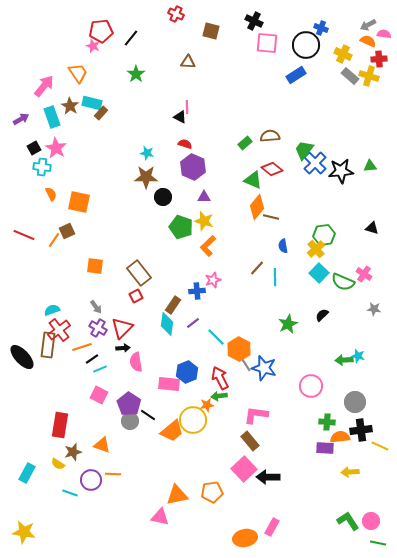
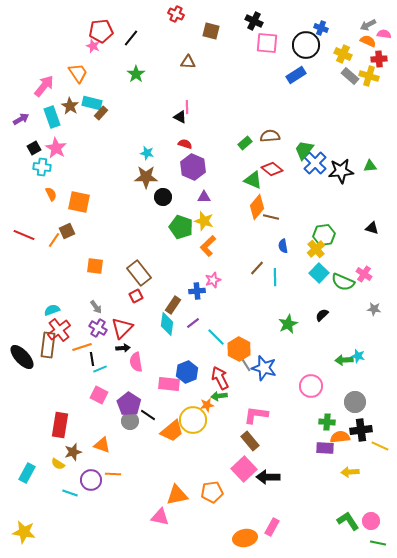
black line at (92, 359): rotated 64 degrees counterclockwise
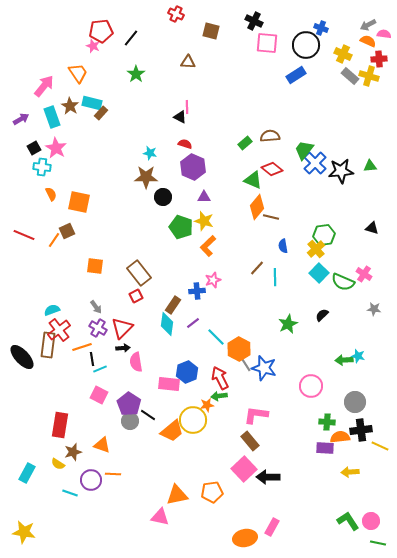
cyan star at (147, 153): moved 3 px right
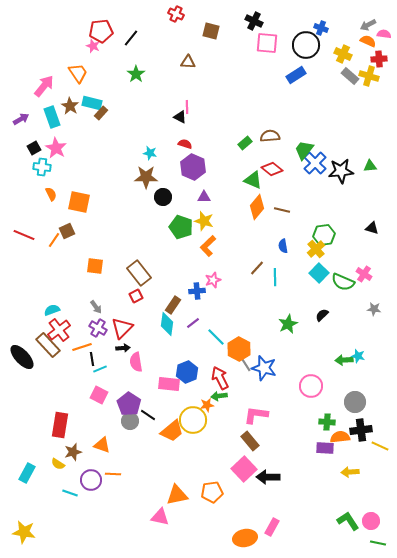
brown line at (271, 217): moved 11 px right, 7 px up
brown rectangle at (48, 345): rotated 50 degrees counterclockwise
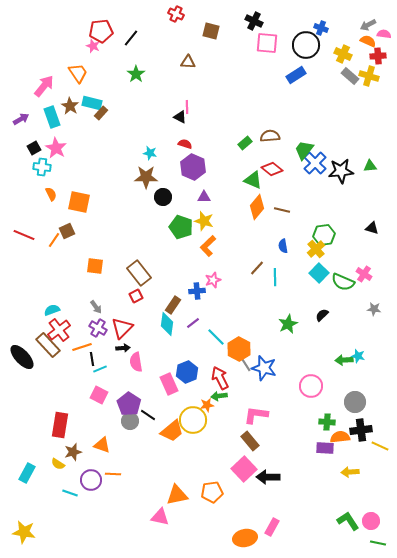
red cross at (379, 59): moved 1 px left, 3 px up
pink rectangle at (169, 384): rotated 60 degrees clockwise
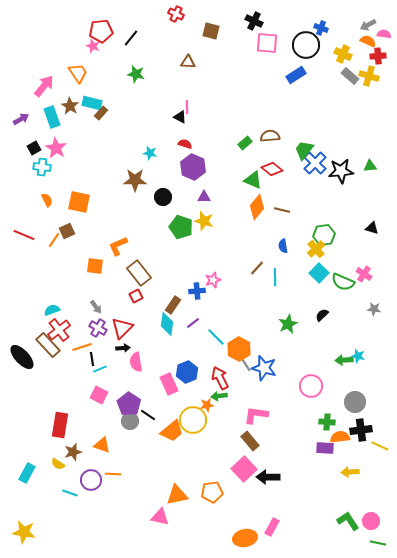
green star at (136, 74): rotated 24 degrees counterclockwise
brown star at (146, 177): moved 11 px left, 3 px down
orange semicircle at (51, 194): moved 4 px left, 6 px down
orange L-shape at (208, 246): moved 90 px left; rotated 20 degrees clockwise
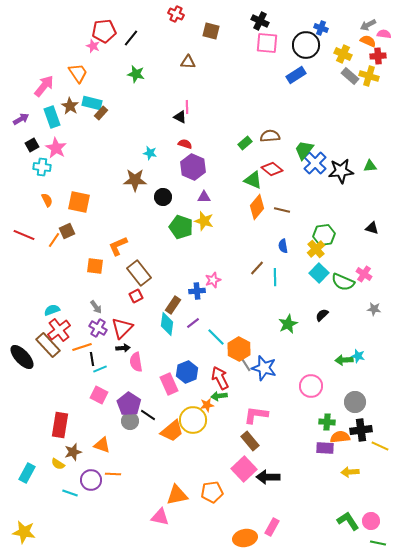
black cross at (254, 21): moved 6 px right
red pentagon at (101, 31): moved 3 px right
black square at (34, 148): moved 2 px left, 3 px up
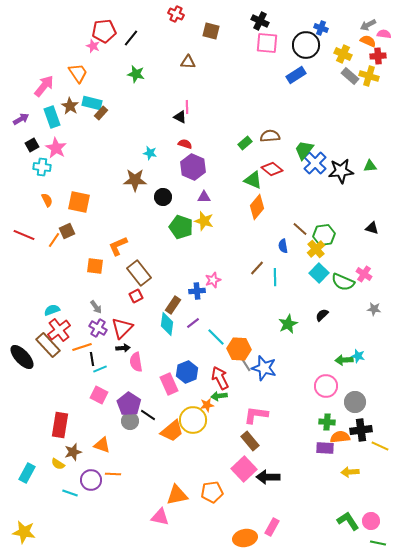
brown line at (282, 210): moved 18 px right, 19 px down; rotated 28 degrees clockwise
orange hexagon at (239, 349): rotated 25 degrees counterclockwise
pink circle at (311, 386): moved 15 px right
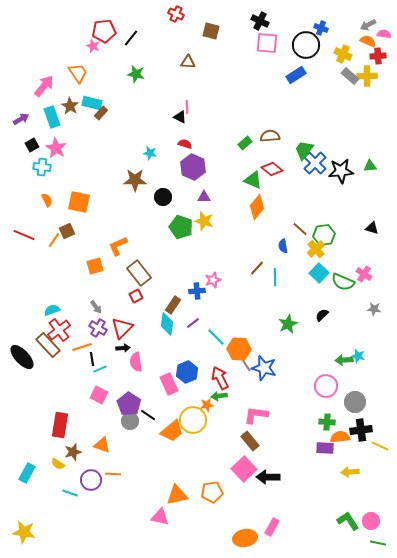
yellow cross at (369, 76): moved 2 px left; rotated 18 degrees counterclockwise
orange square at (95, 266): rotated 24 degrees counterclockwise
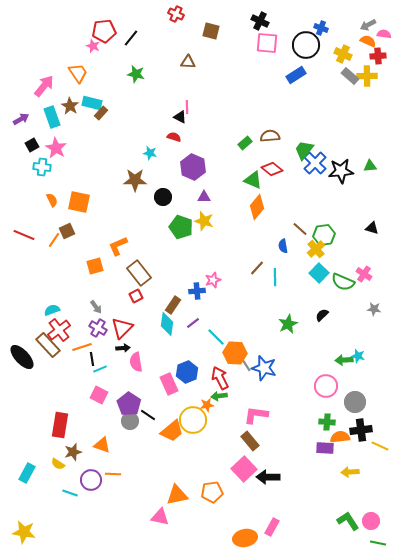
red semicircle at (185, 144): moved 11 px left, 7 px up
orange semicircle at (47, 200): moved 5 px right
orange hexagon at (239, 349): moved 4 px left, 4 px down
